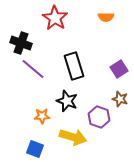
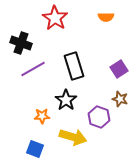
purple line: rotated 70 degrees counterclockwise
black star: moved 1 px left, 1 px up; rotated 15 degrees clockwise
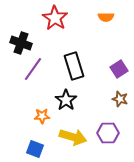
purple line: rotated 25 degrees counterclockwise
purple hexagon: moved 9 px right, 16 px down; rotated 20 degrees counterclockwise
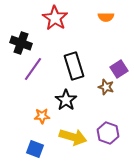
brown star: moved 14 px left, 12 px up
purple hexagon: rotated 20 degrees clockwise
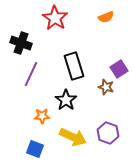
orange semicircle: rotated 21 degrees counterclockwise
purple line: moved 2 px left, 5 px down; rotated 10 degrees counterclockwise
yellow arrow: rotated 8 degrees clockwise
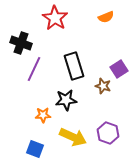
purple line: moved 3 px right, 5 px up
brown star: moved 3 px left, 1 px up
black star: rotated 30 degrees clockwise
orange star: moved 1 px right, 1 px up
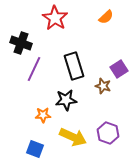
orange semicircle: rotated 21 degrees counterclockwise
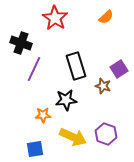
black rectangle: moved 2 px right
purple hexagon: moved 2 px left, 1 px down
blue square: rotated 30 degrees counterclockwise
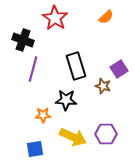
black cross: moved 2 px right, 3 px up
purple line: moved 1 px left; rotated 10 degrees counterclockwise
black star: rotated 10 degrees clockwise
purple hexagon: rotated 20 degrees counterclockwise
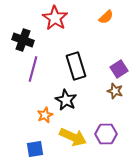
brown star: moved 12 px right, 5 px down
black star: rotated 25 degrees clockwise
orange star: moved 2 px right; rotated 21 degrees counterclockwise
